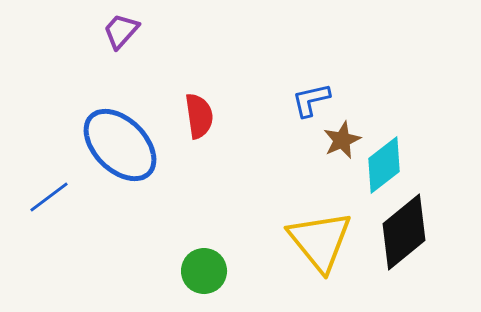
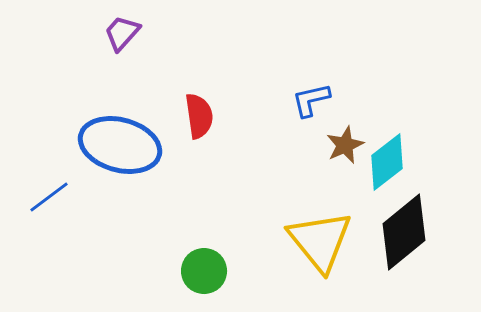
purple trapezoid: moved 1 px right, 2 px down
brown star: moved 3 px right, 5 px down
blue ellipse: rotated 30 degrees counterclockwise
cyan diamond: moved 3 px right, 3 px up
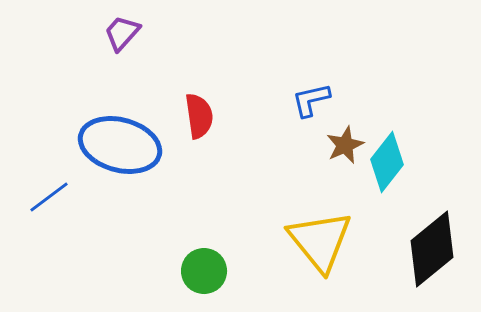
cyan diamond: rotated 14 degrees counterclockwise
black diamond: moved 28 px right, 17 px down
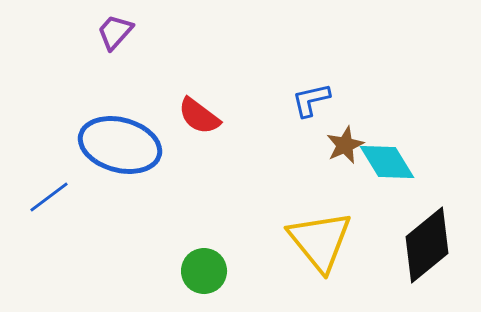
purple trapezoid: moved 7 px left, 1 px up
red semicircle: rotated 135 degrees clockwise
cyan diamond: rotated 70 degrees counterclockwise
black diamond: moved 5 px left, 4 px up
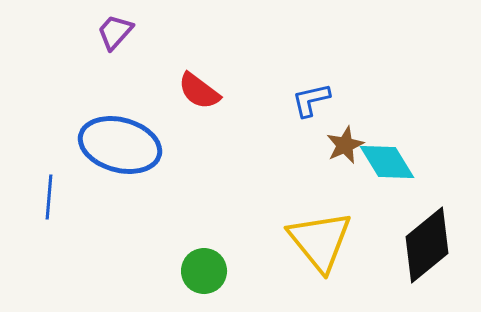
red semicircle: moved 25 px up
blue line: rotated 48 degrees counterclockwise
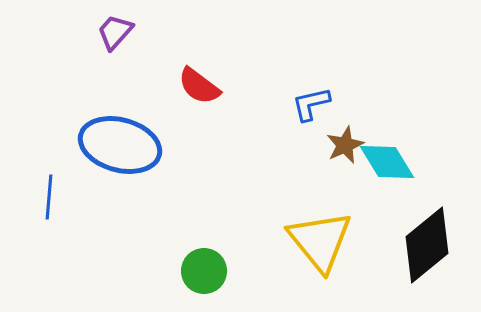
red semicircle: moved 5 px up
blue L-shape: moved 4 px down
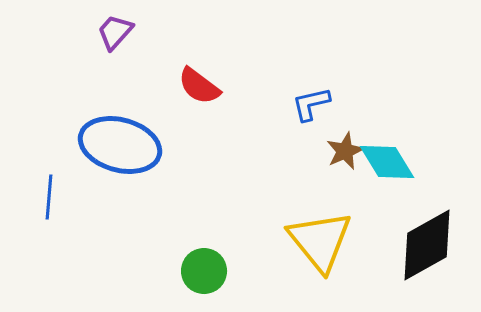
brown star: moved 6 px down
black diamond: rotated 10 degrees clockwise
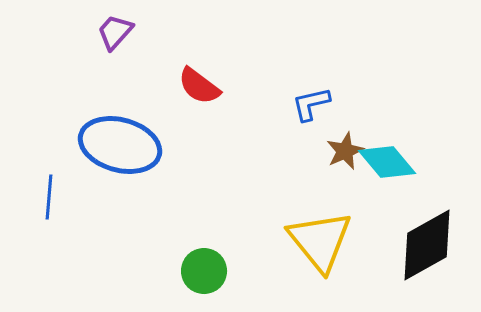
cyan diamond: rotated 8 degrees counterclockwise
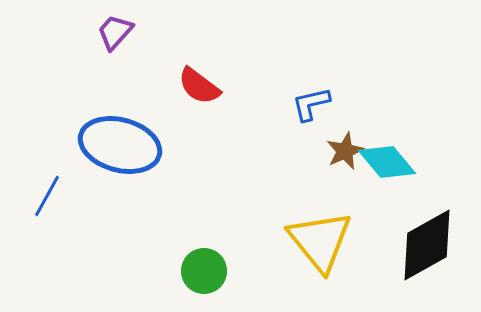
blue line: moved 2 px left, 1 px up; rotated 24 degrees clockwise
